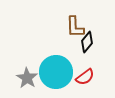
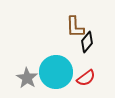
red semicircle: moved 1 px right, 1 px down
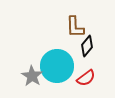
black diamond: moved 4 px down
cyan circle: moved 1 px right, 6 px up
gray star: moved 5 px right, 2 px up
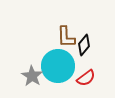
brown L-shape: moved 9 px left, 10 px down
black diamond: moved 3 px left, 1 px up
cyan circle: moved 1 px right
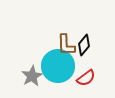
brown L-shape: moved 8 px down
gray star: rotated 10 degrees clockwise
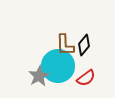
brown L-shape: moved 1 px left
gray star: moved 7 px right
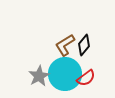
brown L-shape: rotated 60 degrees clockwise
cyan circle: moved 7 px right, 8 px down
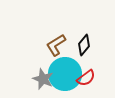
brown L-shape: moved 9 px left
gray star: moved 4 px right, 3 px down; rotated 20 degrees counterclockwise
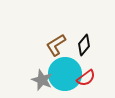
gray star: moved 1 px left, 1 px down
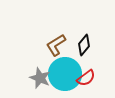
gray star: moved 2 px left, 2 px up
